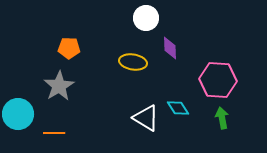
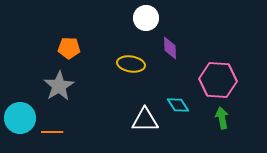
yellow ellipse: moved 2 px left, 2 px down
cyan diamond: moved 3 px up
cyan circle: moved 2 px right, 4 px down
white triangle: moved 1 px left, 2 px down; rotated 32 degrees counterclockwise
orange line: moved 2 px left, 1 px up
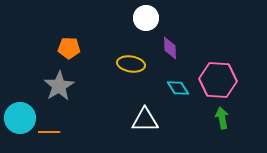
cyan diamond: moved 17 px up
orange line: moved 3 px left
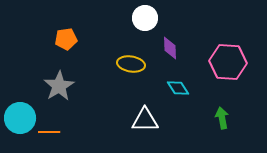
white circle: moved 1 px left
orange pentagon: moved 3 px left, 9 px up; rotated 10 degrees counterclockwise
pink hexagon: moved 10 px right, 18 px up
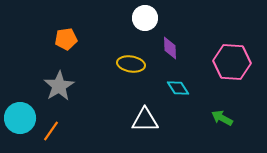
pink hexagon: moved 4 px right
green arrow: rotated 50 degrees counterclockwise
orange line: moved 2 px right, 1 px up; rotated 55 degrees counterclockwise
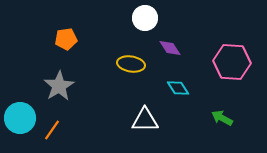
purple diamond: rotated 30 degrees counterclockwise
orange line: moved 1 px right, 1 px up
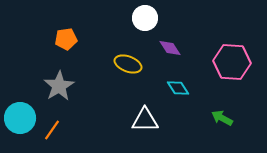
yellow ellipse: moved 3 px left; rotated 12 degrees clockwise
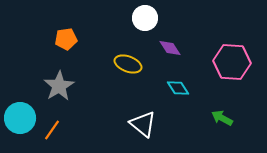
white triangle: moved 2 px left, 4 px down; rotated 40 degrees clockwise
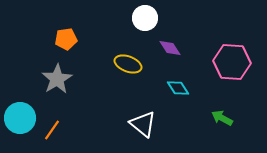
gray star: moved 2 px left, 7 px up
